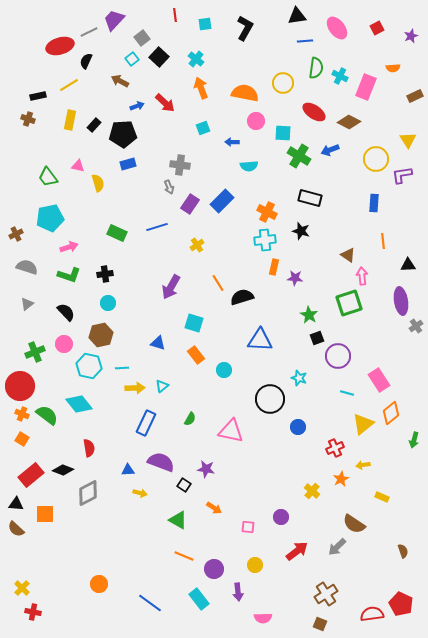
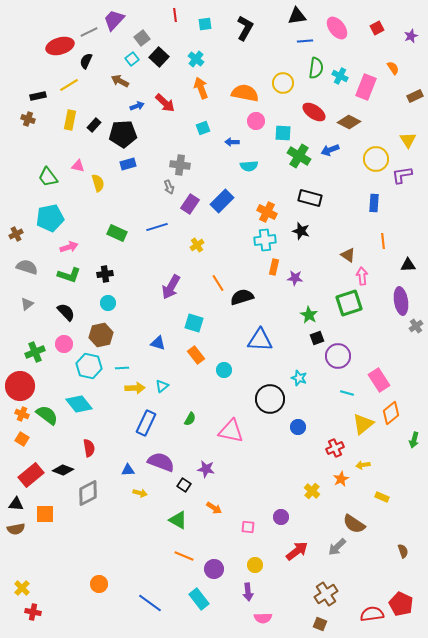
orange semicircle at (393, 68): rotated 120 degrees counterclockwise
brown semicircle at (16, 529): rotated 54 degrees counterclockwise
purple arrow at (238, 592): moved 10 px right
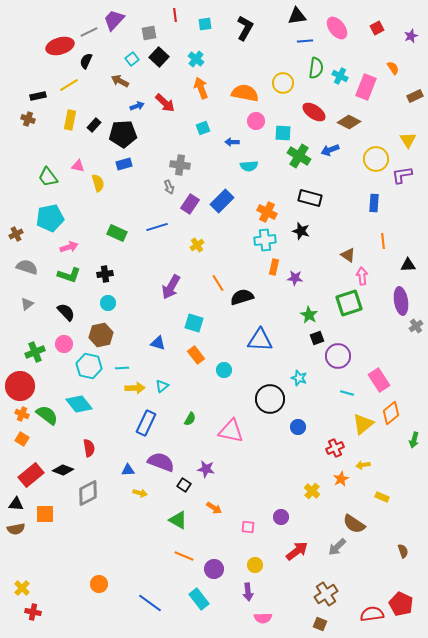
gray square at (142, 38): moved 7 px right, 5 px up; rotated 28 degrees clockwise
blue rectangle at (128, 164): moved 4 px left
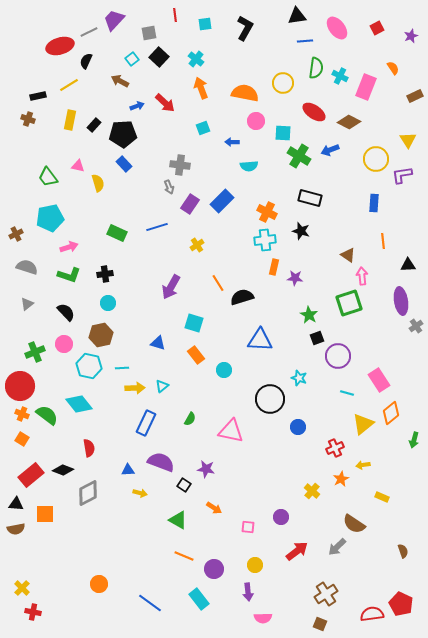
blue rectangle at (124, 164): rotated 63 degrees clockwise
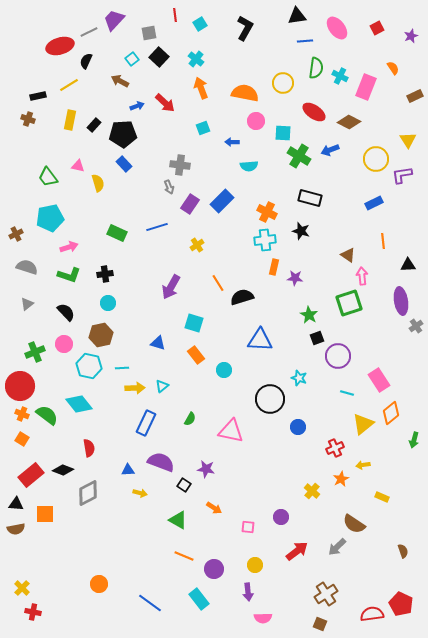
cyan square at (205, 24): moved 5 px left; rotated 24 degrees counterclockwise
blue rectangle at (374, 203): rotated 60 degrees clockwise
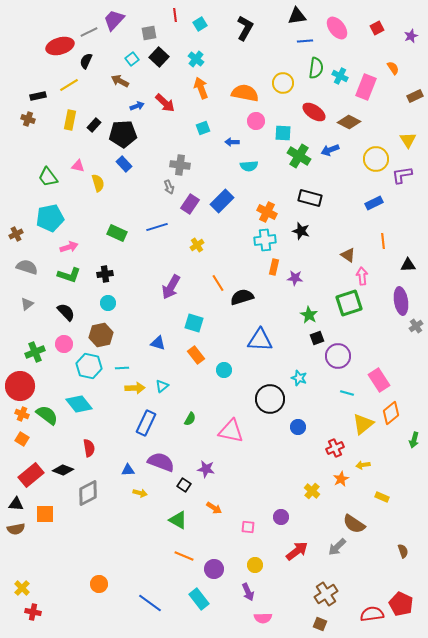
purple arrow at (248, 592): rotated 18 degrees counterclockwise
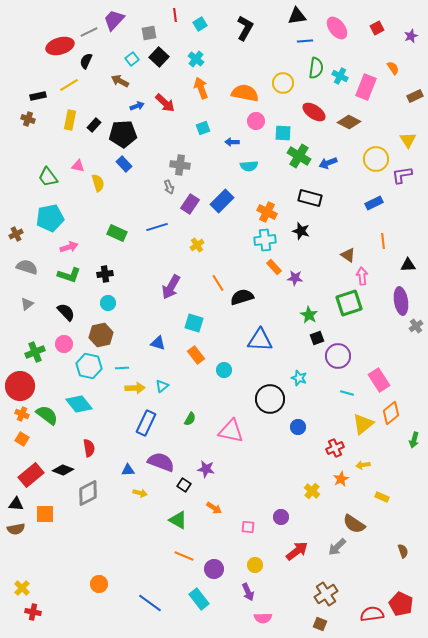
blue arrow at (330, 150): moved 2 px left, 13 px down
orange rectangle at (274, 267): rotated 56 degrees counterclockwise
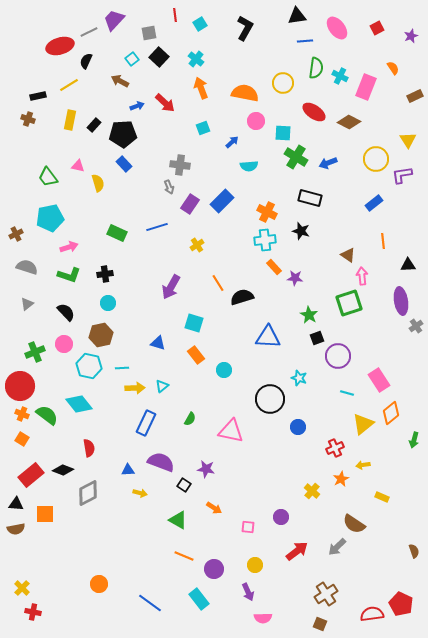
blue arrow at (232, 142): rotated 136 degrees clockwise
green cross at (299, 156): moved 3 px left, 1 px down
blue rectangle at (374, 203): rotated 12 degrees counterclockwise
blue triangle at (260, 340): moved 8 px right, 3 px up
brown semicircle at (403, 551): moved 11 px right
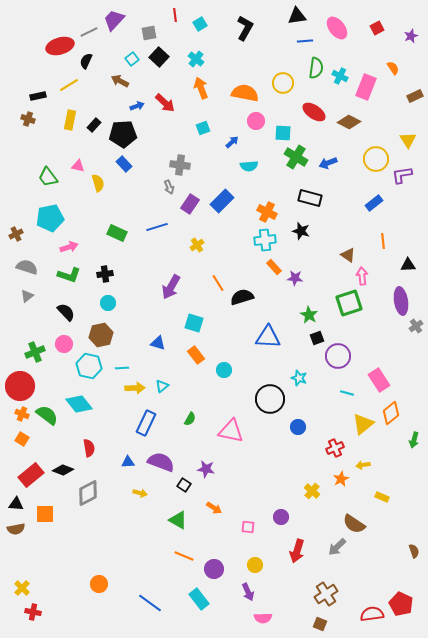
gray triangle at (27, 304): moved 8 px up
blue triangle at (128, 470): moved 8 px up
red arrow at (297, 551): rotated 145 degrees clockwise
